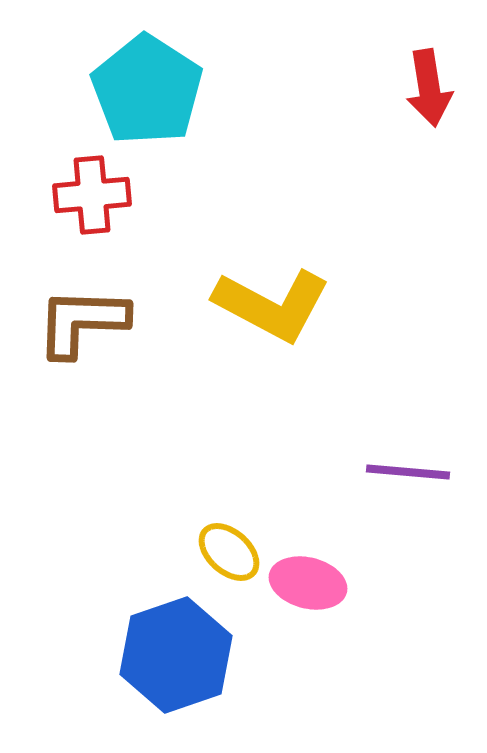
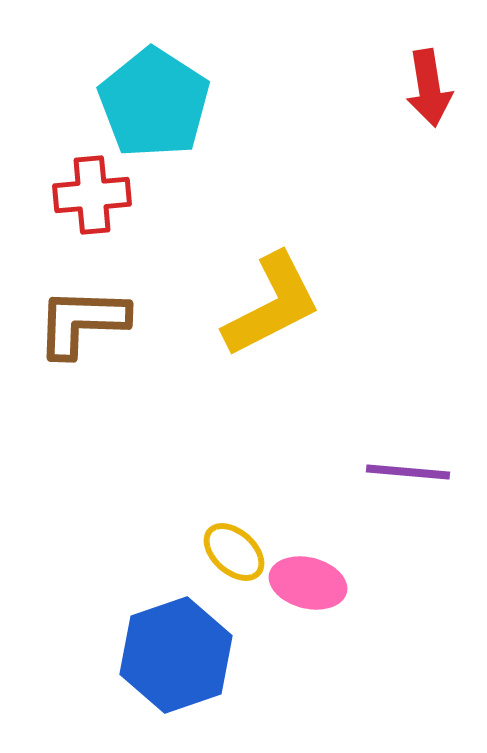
cyan pentagon: moved 7 px right, 13 px down
yellow L-shape: rotated 55 degrees counterclockwise
yellow ellipse: moved 5 px right
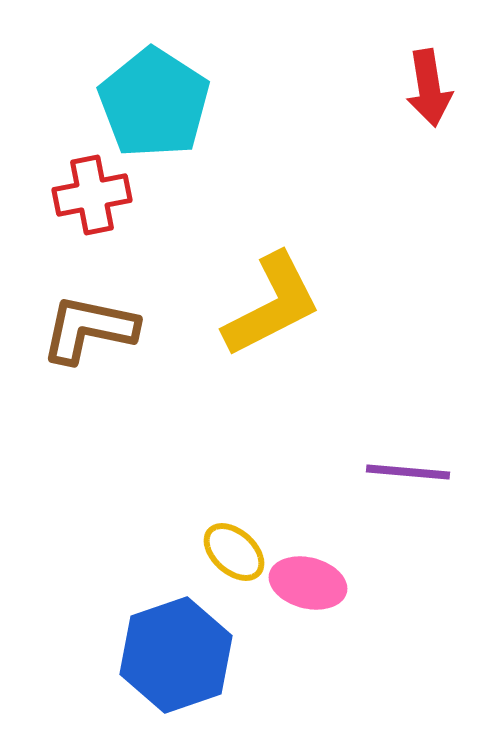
red cross: rotated 6 degrees counterclockwise
brown L-shape: moved 7 px right, 7 px down; rotated 10 degrees clockwise
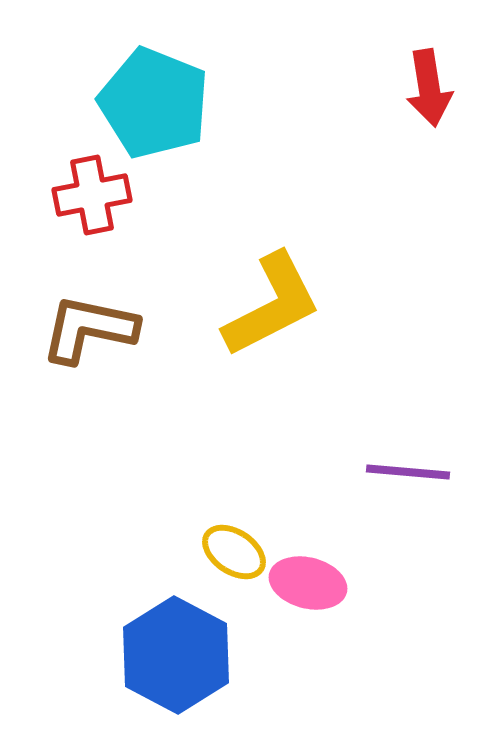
cyan pentagon: rotated 11 degrees counterclockwise
yellow ellipse: rotated 8 degrees counterclockwise
blue hexagon: rotated 13 degrees counterclockwise
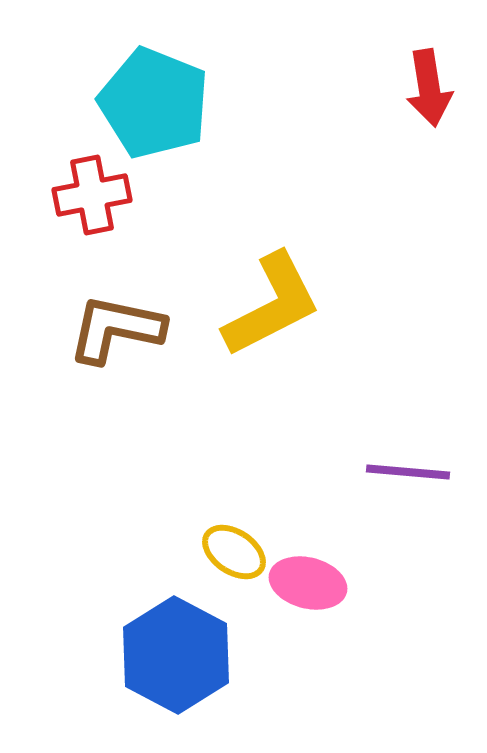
brown L-shape: moved 27 px right
